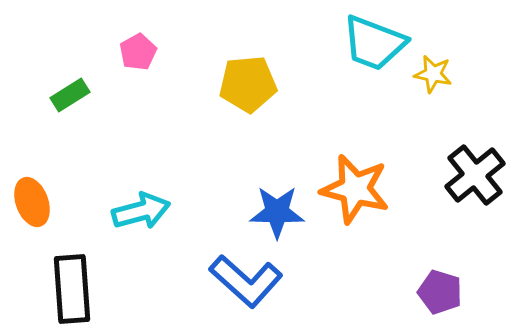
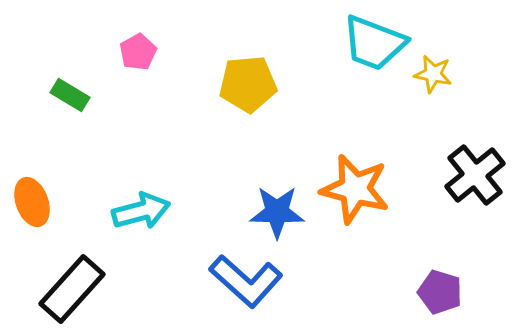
green rectangle: rotated 63 degrees clockwise
black rectangle: rotated 46 degrees clockwise
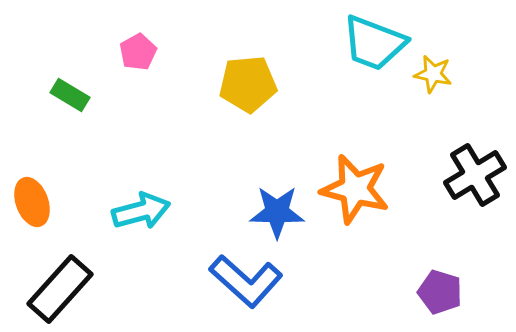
black cross: rotated 8 degrees clockwise
black rectangle: moved 12 px left
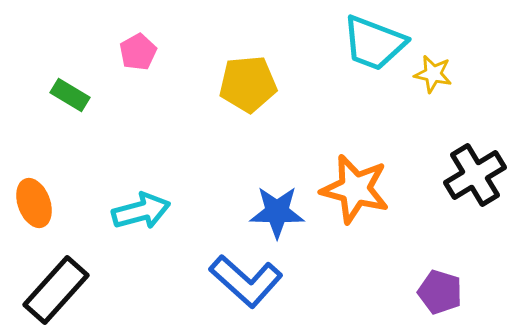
orange ellipse: moved 2 px right, 1 px down
black rectangle: moved 4 px left, 1 px down
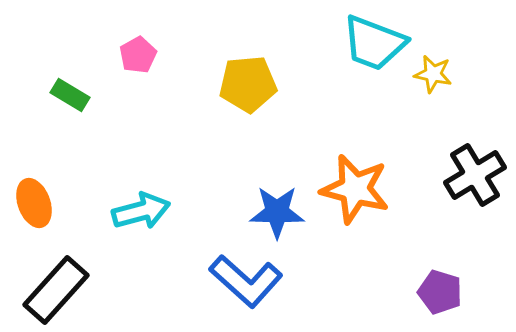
pink pentagon: moved 3 px down
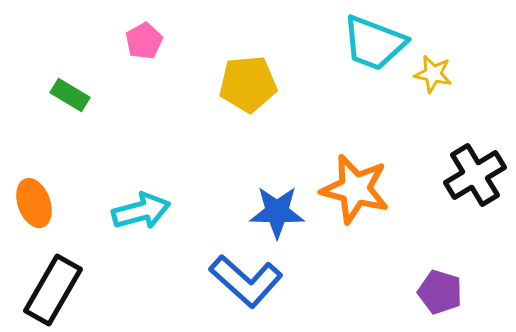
pink pentagon: moved 6 px right, 14 px up
black rectangle: moved 3 px left; rotated 12 degrees counterclockwise
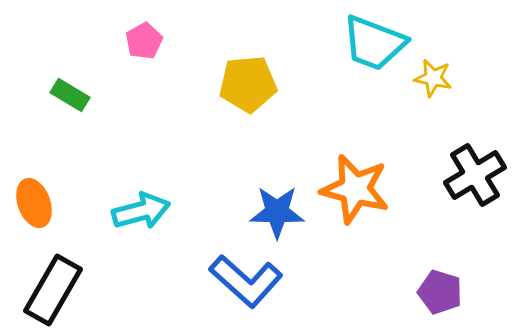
yellow star: moved 4 px down
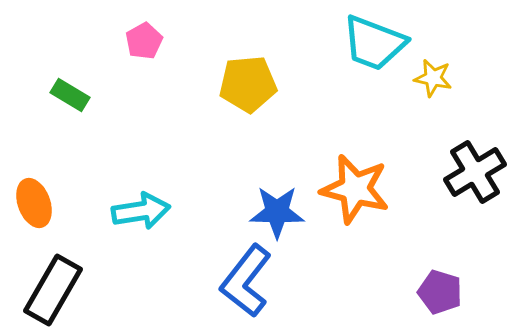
black cross: moved 3 px up
cyan arrow: rotated 6 degrees clockwise
blue L-shape: rotated 86 degrees clockwise
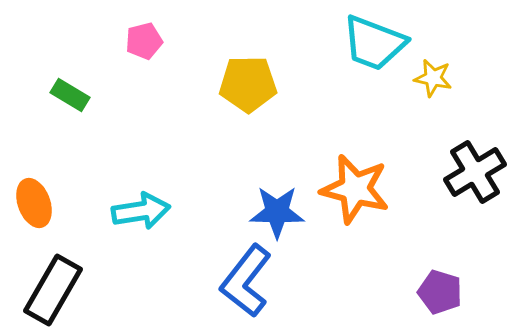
pink pentagon: rotated 15 degrees clockwise
yellow pentagon: rotated 4 degrees clockwise
